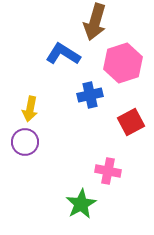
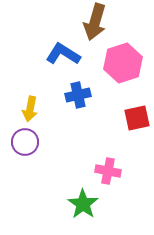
blue cross: moved 12 px left
red square: moved 6 px right, 4 px up; rotated 16 degrees clockwise
green star: moved 2 px right; rotated 8 degrees counterclockwise
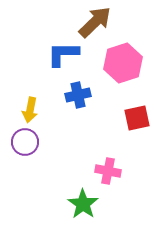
brown arrow: rotated 150 degrees counterclockwise
blue L-shape: rotated 32 degrees counterclockwise
yellow arrow: moved 1 px down
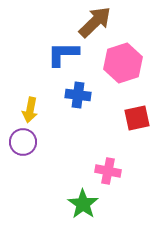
blue cross: rotated 20 degrees clockwise
purple circle: moved 2 px left
